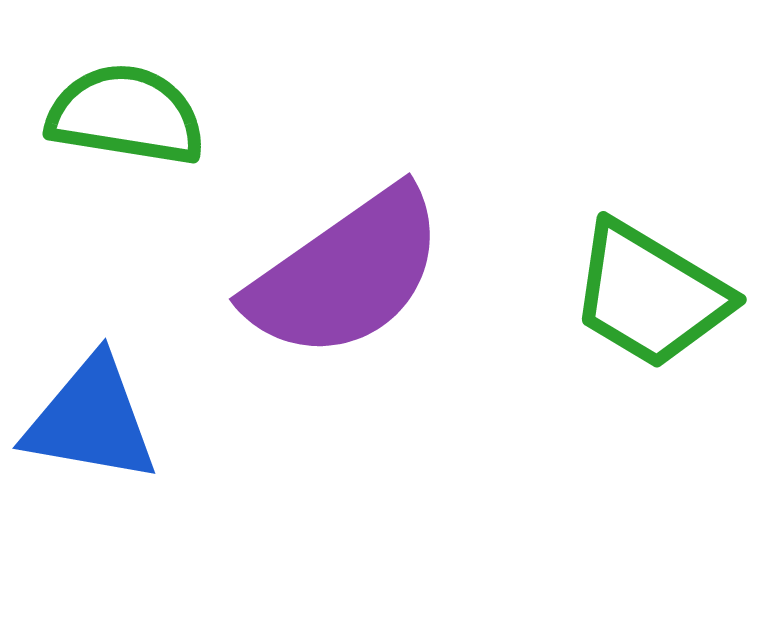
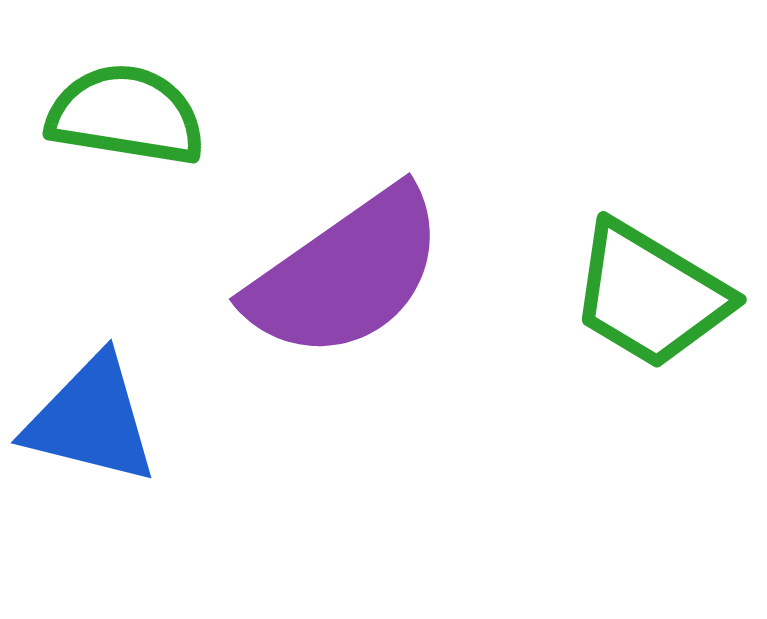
blue triangle: rotated 4 degrees clockwise
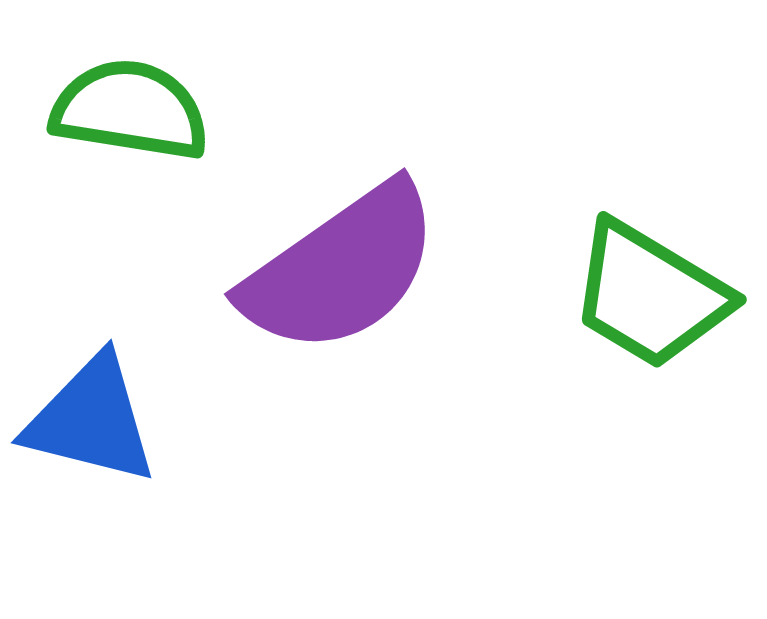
green semicircle: moved 4 px right, 5 px up
purple semicircle: moved 5 px left, 5 px up
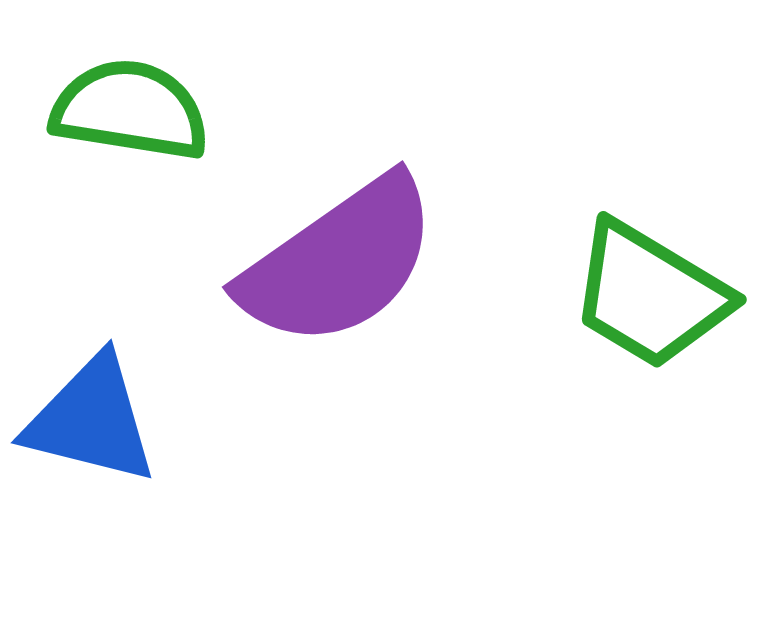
purple semicircle: moved 2 px left, 7 px up
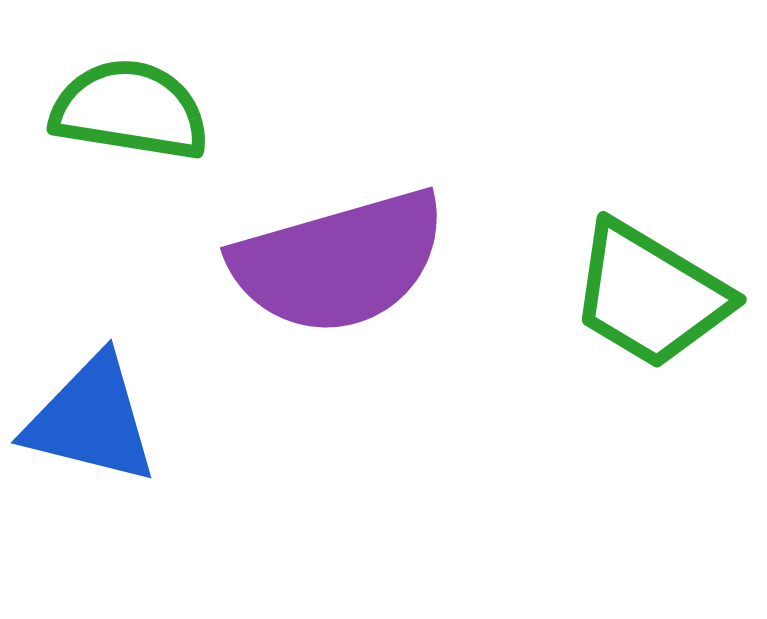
purple semicircle: rotated 19 degrees clockwise
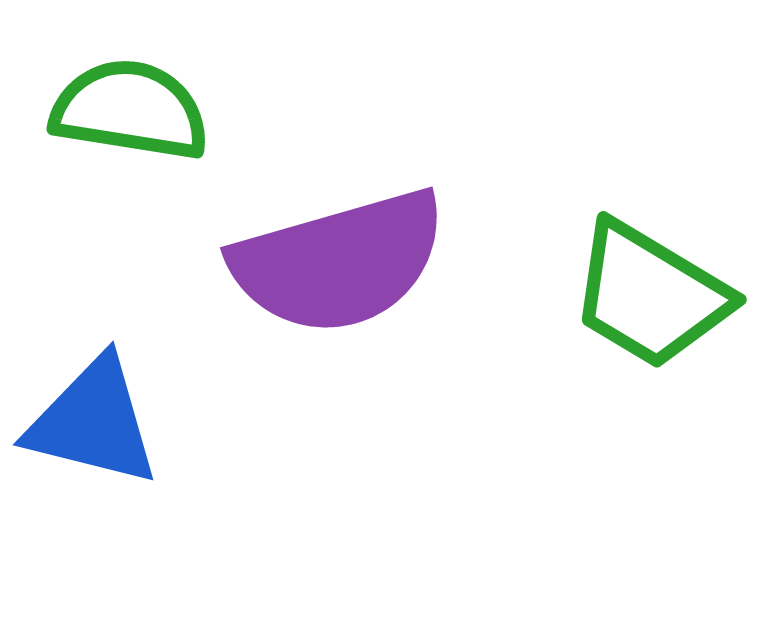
blue triangle: moved 2 px right, 2 px down
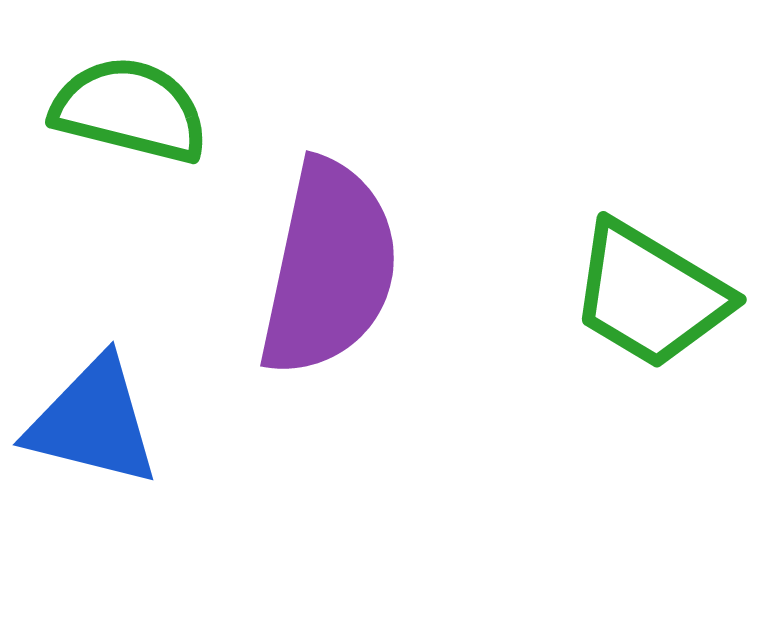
green semicircle: rotated 5 degrees clockwise
purple semicircle: moved 10 px left, 6 px down; rotated 62 degrees counterclockwise
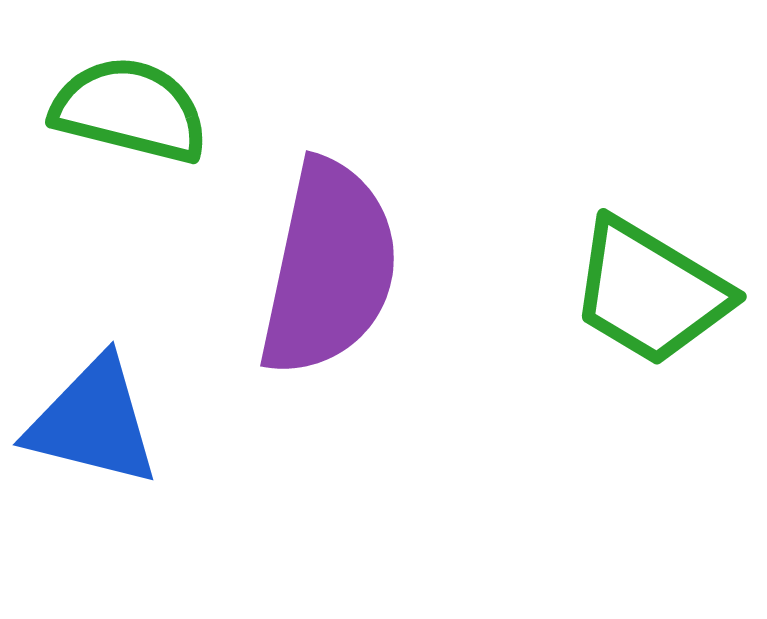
green trapezoid: moved 3 px up
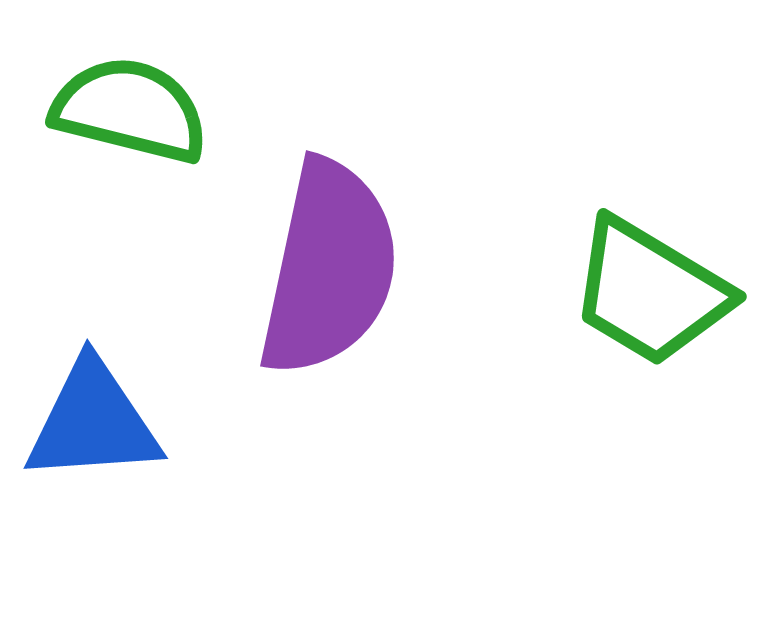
blue triangle: rotated 18 degrees counterclockwise
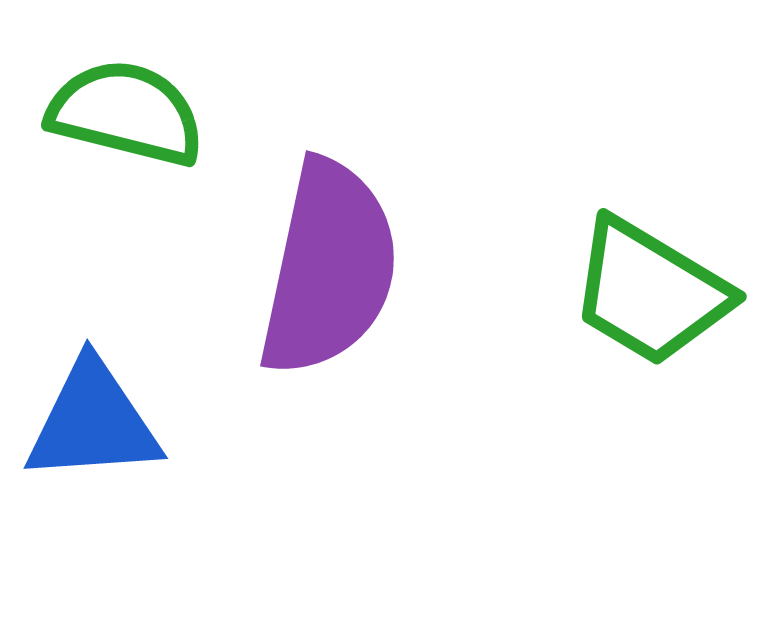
green semicircle: moved 4 px left, 3 px down
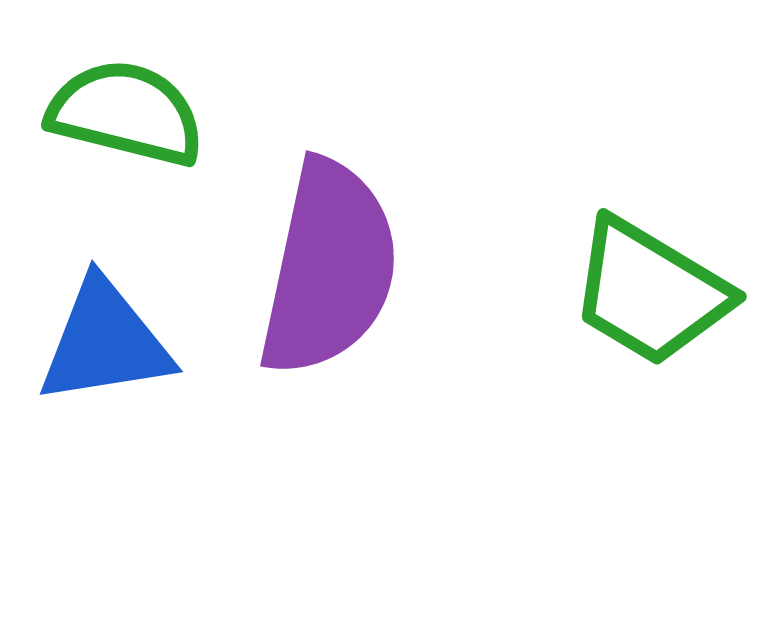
blue triangle: moved 12 px right, 80 px up; rotated 5 degrees counterclockwise
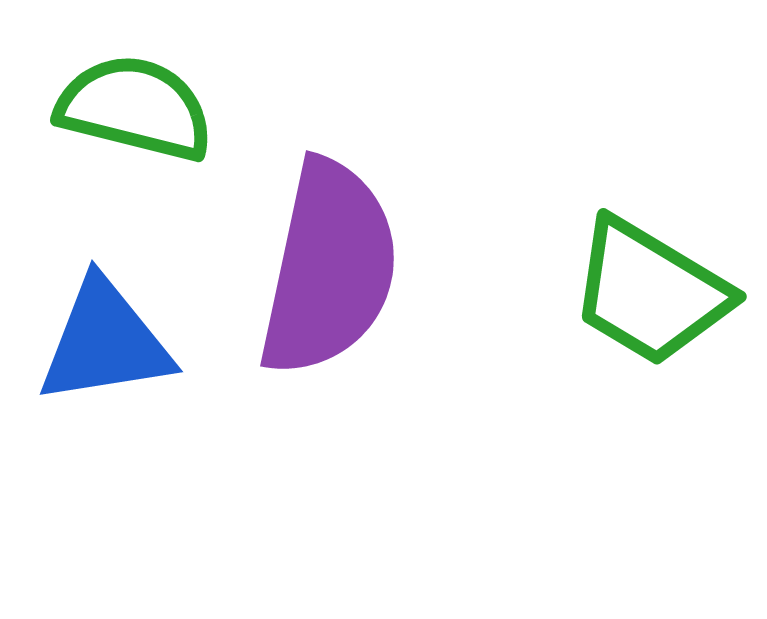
green semicircle: moved 9 px right, 5 px up
